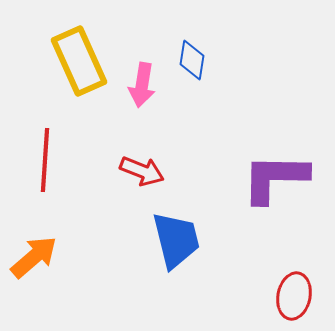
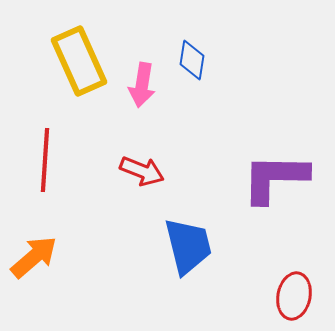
blue trapezoid: moved 12 px right, 6 px down
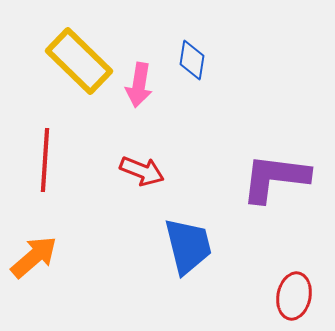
yellow rectangle: rotated 22 degrees counterclockwise
pink arrow: moved 3 px left
purple L-shape: rotated 6 degrees clockwise
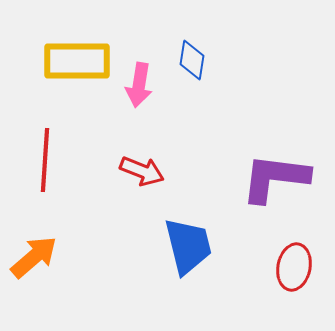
yellow rectangle: moved 2 px left; rotated 44 degrees counterclockwise
red ellipse: moved 29 px up
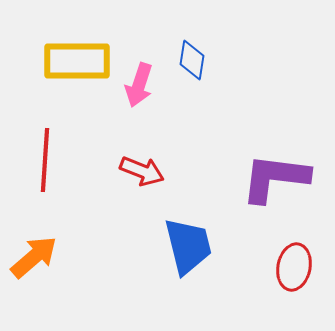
pink arrow: rotated 9 degrees clockwise
